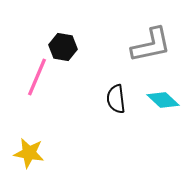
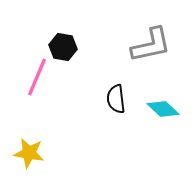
cyan diamond: moved 9 px down
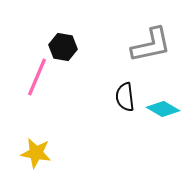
black semicircle: moved 9 px right, 2 px up
cyan diamond: rotated 12 degrees counterclockwise
yellow star: moved 7 px right
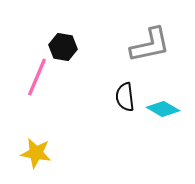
gray L-shape: moved 1 px left
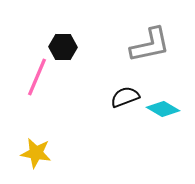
black hexagon: rotated 8 degrees counterclockwise
black semicircle: rotated 76 degrees clockwise
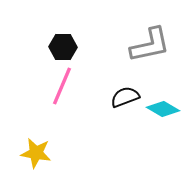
pink line: moved 25 px right, 9 px down
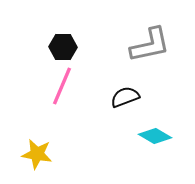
cyan diamond: moved 8 px left, 27 px down
yellow star: moved 1 px right, 1 px down
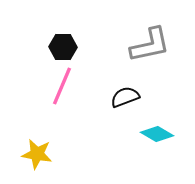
cyan diamond: moved 2 px right, 2 px up
